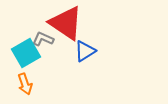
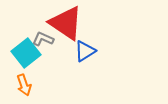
cyan square: rotated 8 degrees counterclockwise
orange arrow: moved 1 px left, 1 px down
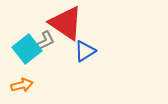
gray L-shape: moved 2 px right, 2 px down; rotated 130 degrees clockwise
cyan square: moved 1 px right, 4 px up
orange arrow: moved 2 px left; rotated 85 degrees counterclockwise
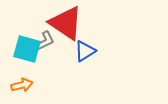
cyan square: rotated 36 degrees counterclockwise
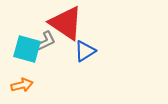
gray L-shape: moved 1 px right
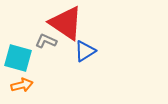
gray L-shape: rotated 130 degrees counterclockwise
cyan square: moved 9 px left, 9 px down
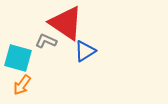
orange arrow: rotated 140 degrees clockwise
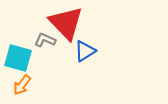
red triangle: rotated 12 degrees clockwise
gray L-shape: moved 1 px left, 1 px up
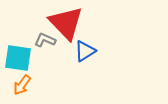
cyan square: rotated 8 degrees counterclockwise
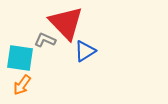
cyan square: moved 2 px right
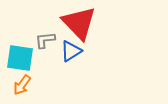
red triangle: moved 13 px right
gray L-shape: rotated 30 degrees counterclockwise
blue triangle: moved 14 px left
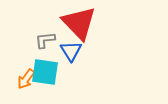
blue triangle: rotated 30 degrees counterclockwise
cyan square: moved 25 px right, 14 px down
orange arrow: moved 4 px right, 6 px up
